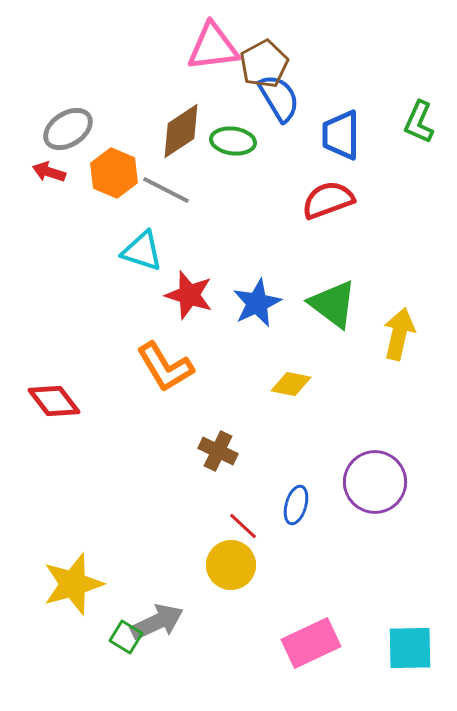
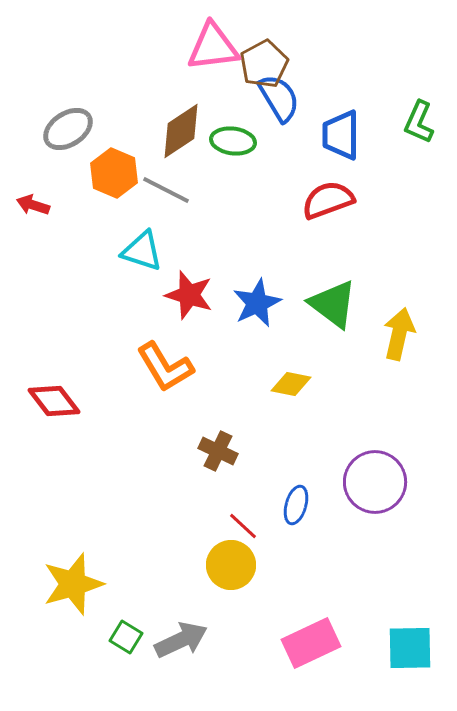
red arrow: moved 16 px left, 33 px down
gray arrow: moved 24 px right, 18 px down
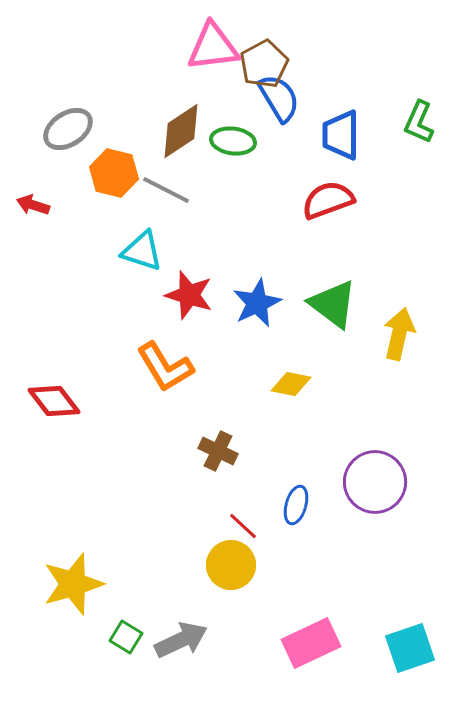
orange hexagon: rotated 9 degrees counterclockwise
cyan square: rotated 18 degrees counterclockwise
